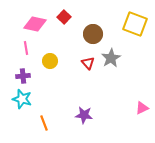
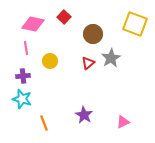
pink diamond: moved 2 px left
red triangle: rotated 32 degrees clockwise
pink triangle: moved 19 px left, 14 px down
purple star: rotated 24 degrees clockwise
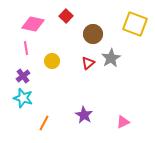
red square: moved 2 px right, 1 px up
yellow circle: moved 2 px right
purple cross: rotated 32 degrees counterclockwise
cyan star: moved 1 px right, 1 px up
orange line: rotated 49 degrees clockwise
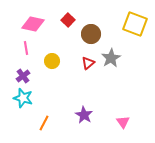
red square: moved 2 px right, 4 px down
brown circle: moved 2 px left
pink triangle: rotated 40 degrees counterclockwise
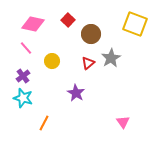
pink line: rotated 32 degrees counterclockwise
purple star: moved 8 px left, 22 px up
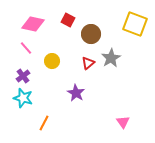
red square: rotated 16 degrees counterclockwise
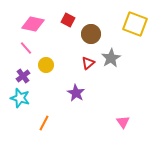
yellow circle: moved 6 px left, 4 px down
cyan star: moved 3 px left
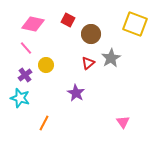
purple cross: moved 2 px right, 1 px up
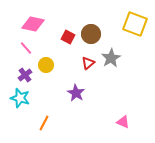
red square: moved 17 px down
pink triangle: rotated 32 degrees counterclockwise
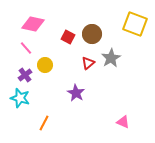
brown circle: moved 1 px right
yellow circle: moved 1 px left
